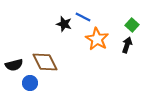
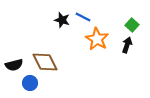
black star: moved 2 px left, 4 px up
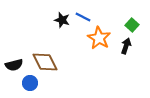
orange star: moved 2 px right, 1 px up
black arrow: moved 1 px left, 1 px down
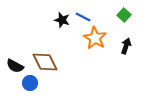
green square: moved 8 px left, 10 px up
orange star: moved 4 px left
black semicircle: moved 1 px right, 1 px down; rotated 42 degrees clockwise
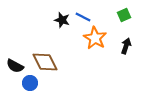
green square: rotated 24 degrees clockwise
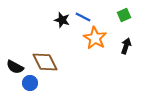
black semicircle: moved 1 px down
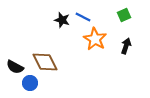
orange star: moved 1 px down
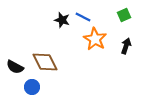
blue circle: moved 2 px right, 4 px down
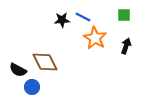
green square: rotated 24 degrees clockwise
black star: rotated 21 degrees counterclockwise
orange star: moved 1 px up
black semicircle: moved 3 px right, 3 px down
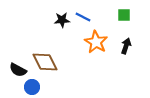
orange star: moved 1 px right, 4 px down
